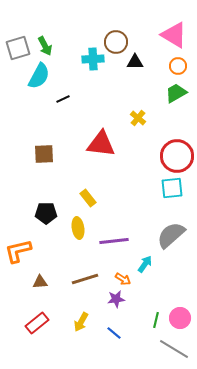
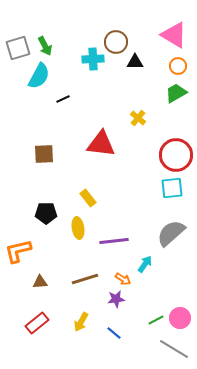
red circle: moved 1 px left, 1 px up
gray semicircle: moved 2 px up
green line: rotated 49 degrees clockwise
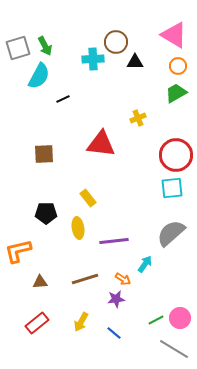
yellow cross: rotated 28 degrees clockwise
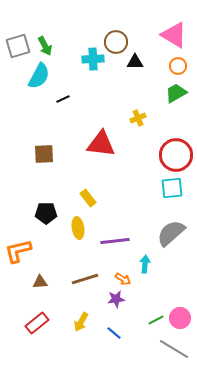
gray square: moved 2 px up
purple line: moved 1 px right
cyan arrow: rotated 30 degrees counterclockwise
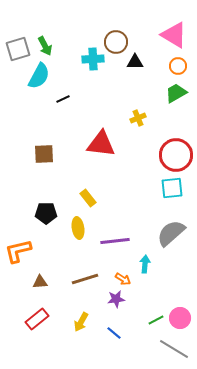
gray square: moved 3 px down
red rectangle: moved 4 px up
